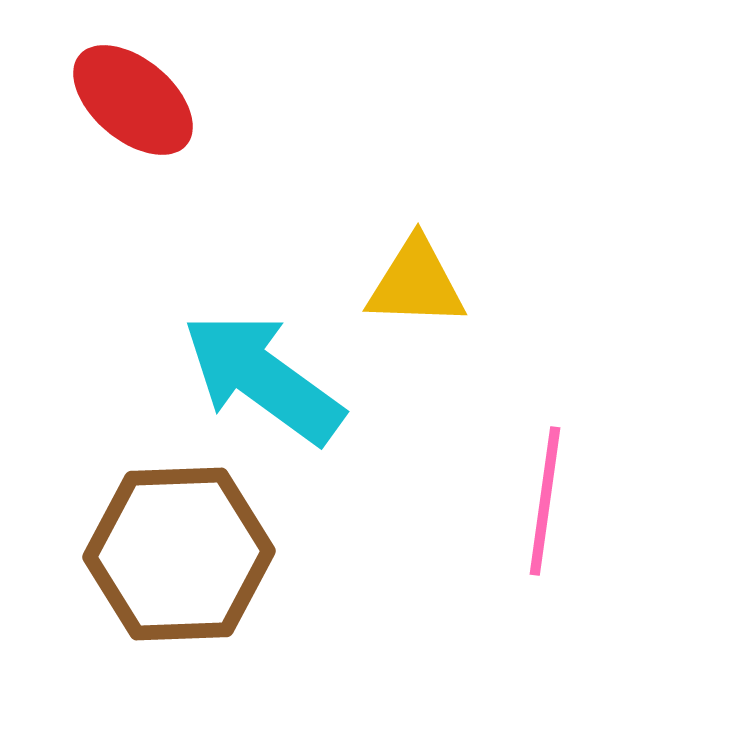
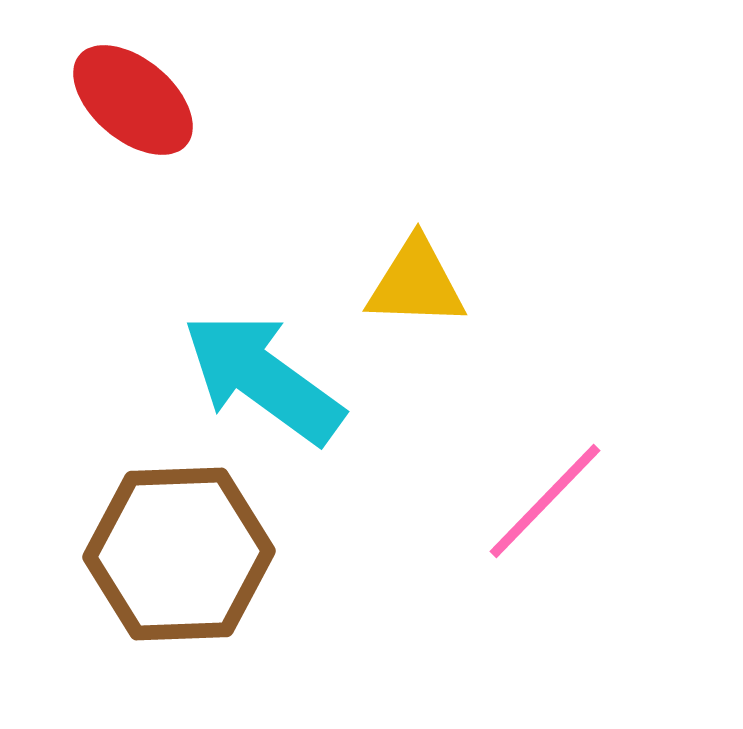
pink line: rotated 36 degrees clockwise
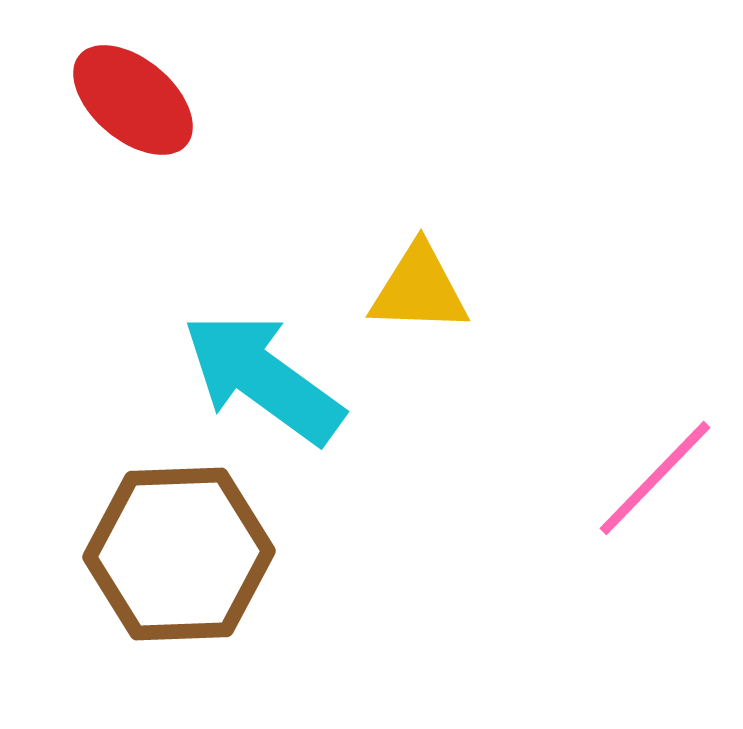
yellow triangle: moved 3 px right, 6 px down
pink line: moved 110 px right, 23 px up
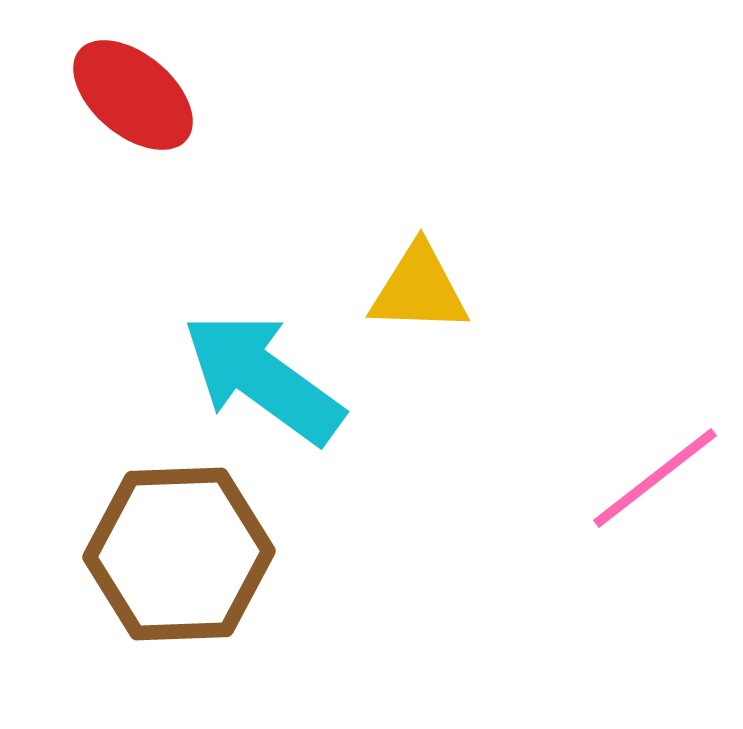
red ellipse: moved 5 px up
pink line: rotated 8 degrees clockwise
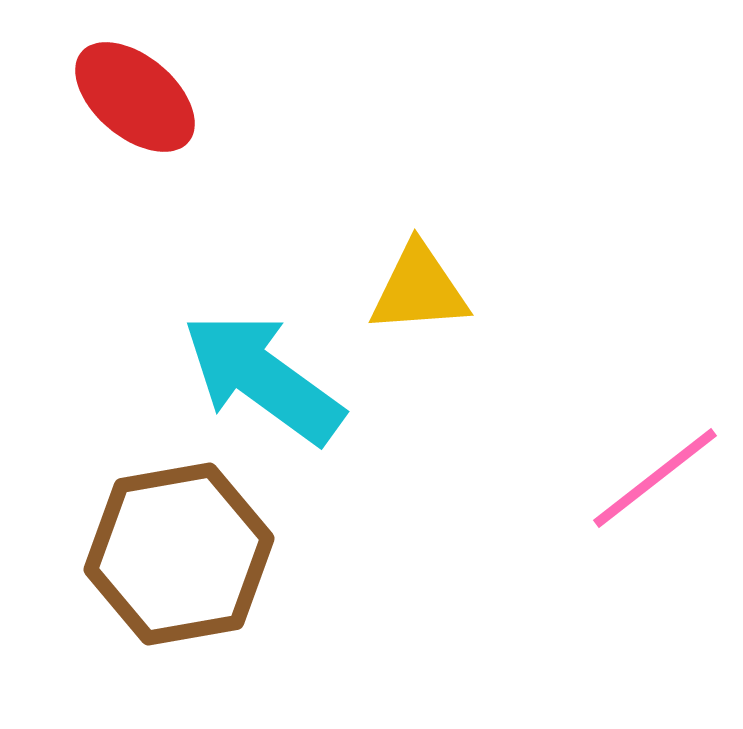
red ellipse: moved 2 px right, 2 px down
yellow triangle: rotated 6 degrees counterclockwise
brown hexagon: rotated 8 degrees counterclockwise
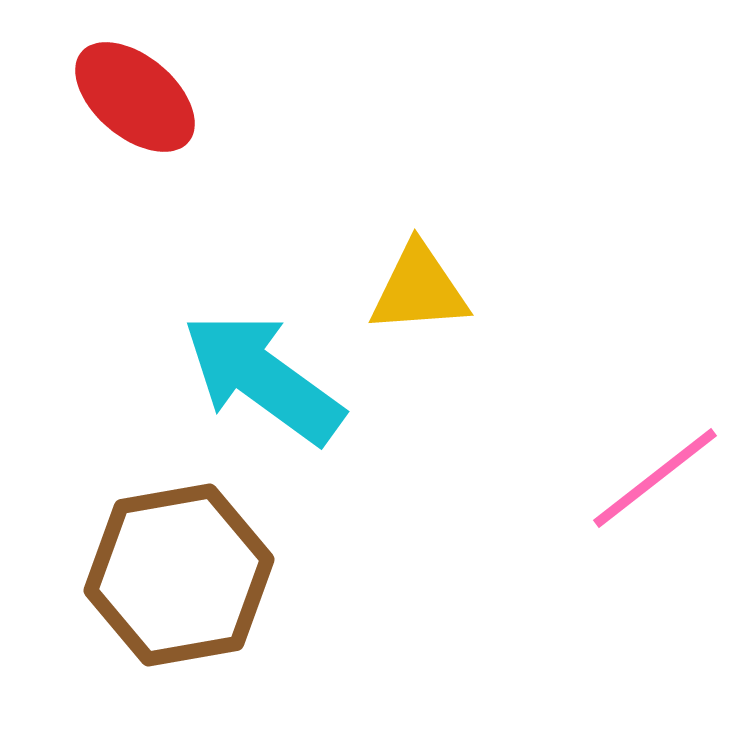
brown hexagon: moved 21 px down
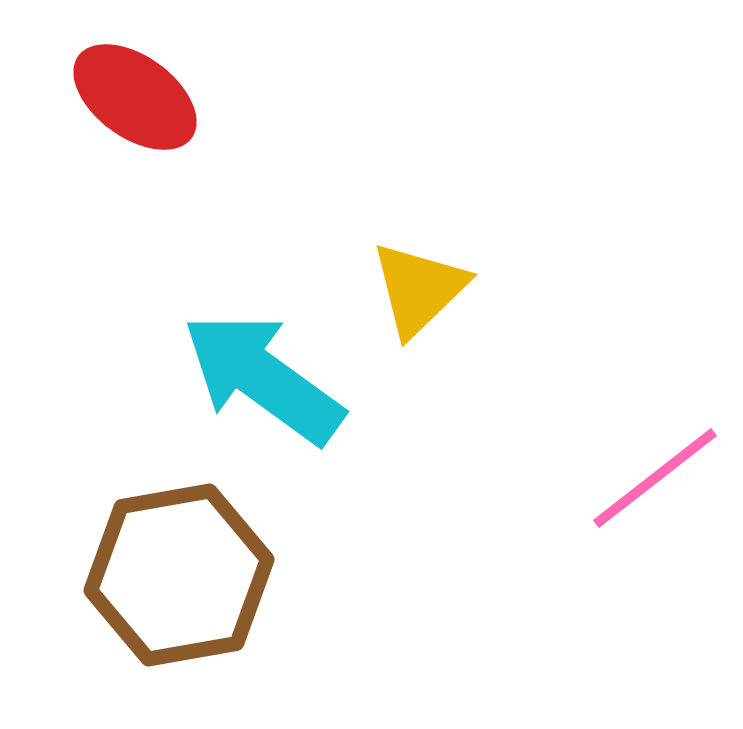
red ellipse: rotated 4 degrees counterclockwise
yellow triangle: rotated 40 degrees counterclockwise
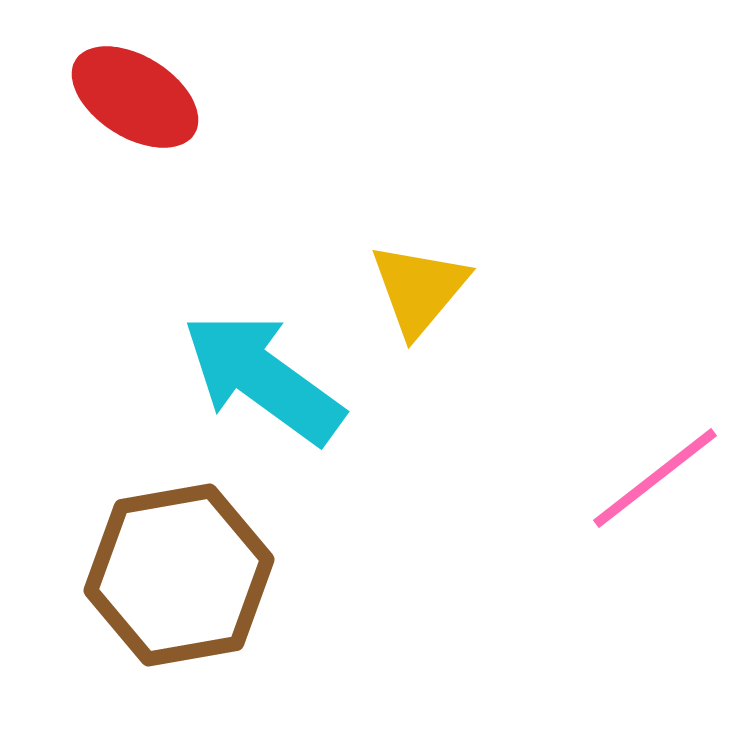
red ellipse: rotated 4 degrees counterclockwise
yellow triangle: rotated 6 degrees counterclockwise
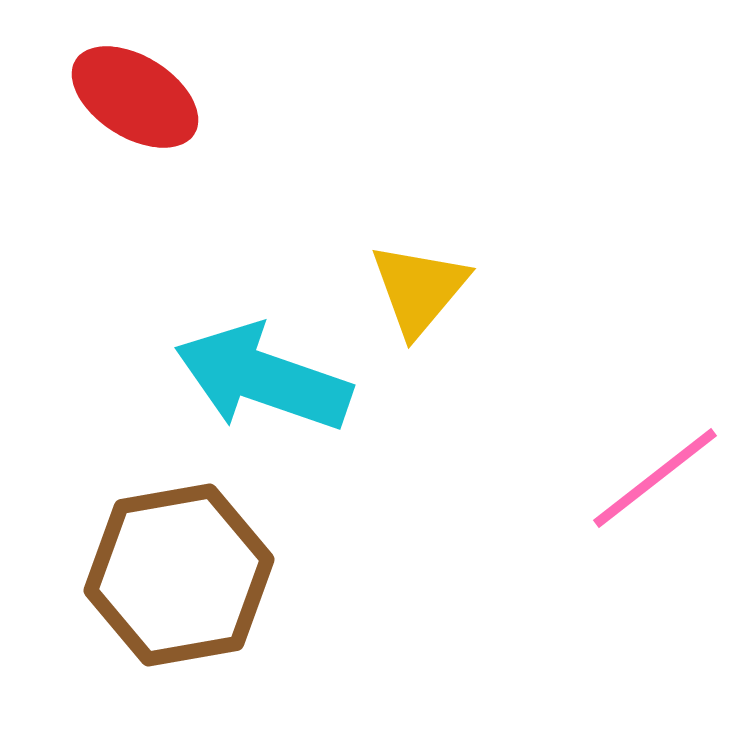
cyan arrow: rotated 17 degrees counterclockwise
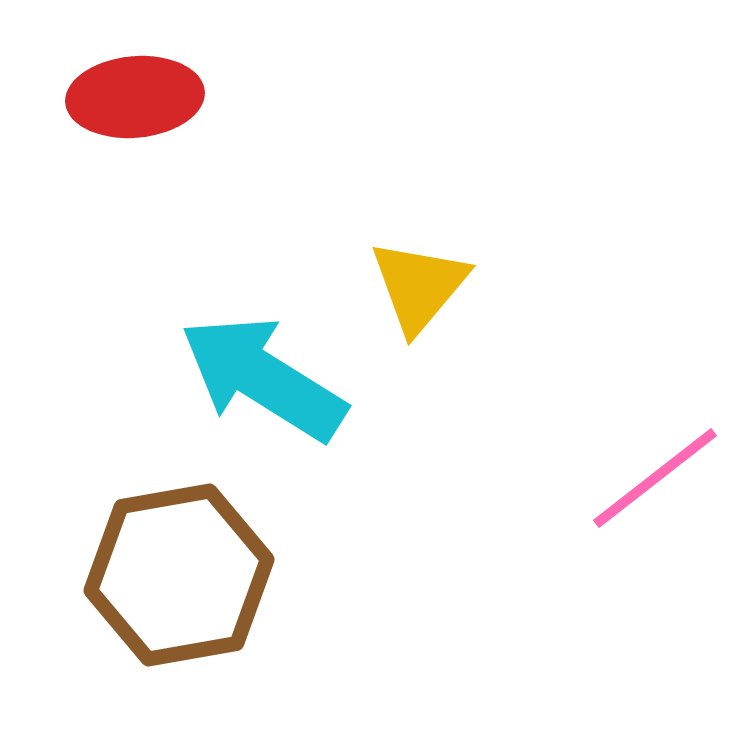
red ellipse: rotated 37 degrees counterclockwise
yellow triangle: moved 3 px up
cyan arrow: rotated 13 degrees clockwise
